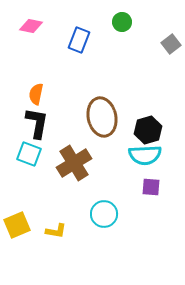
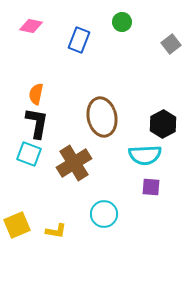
black hexagon: moved 15 px right, 6 px up; rotated 12 degrees counterclockwise
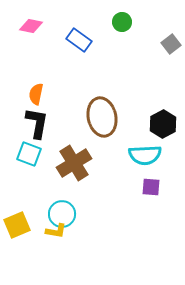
blue rectangle: rotated 75 degrees counterclockwise
cyan circle: moved 42 px left
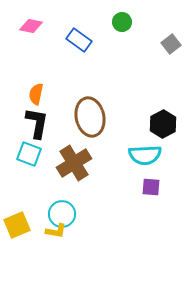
brown ellipse: moved 12 px left
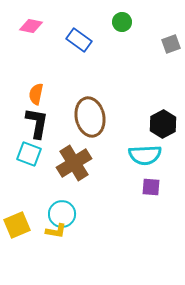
gray square: rotated 18 degrees clockwise
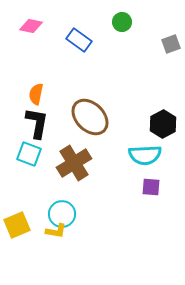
brown ellipse: rotated 33 degrees counterclockwise
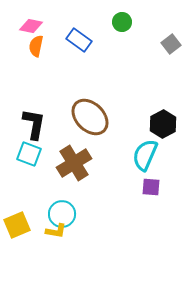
gray square: rotated 18 degrees counterclockwise
orange semicircle: moved 48 px up
black L-shape: moved 3 px left, 1 px down
cyan semicircle: rotated 116 degrees clockwise
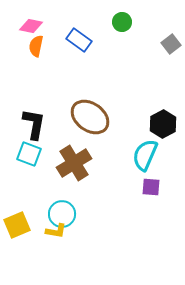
brown ellipse: rotated 9 degrees counterclockwise
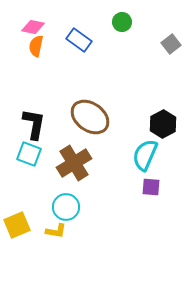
pink diamond: moved 2 px right, 1 px down
cyan circle: moved 4 px right, 7 px up
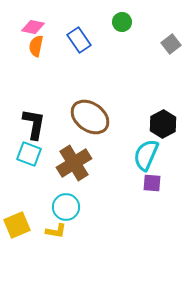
blue rectangle: rotated 20 degrees clockwise
cyan semicircle: moved 1 px right
purple square: moved 1 px right, 4 px up
